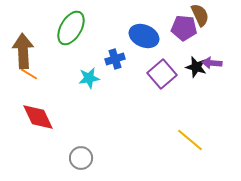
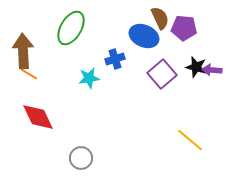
brown semicircle: moved 40 px left, 3 px down
purple arrow: moved 7 px down
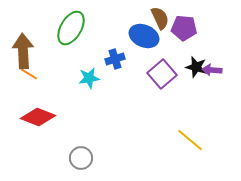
red diamond: rotated 44 degrees counterclockwise
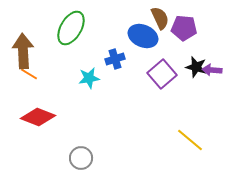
blue ellipse: moved 1 px left
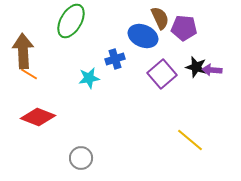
green ellipse: moved 7 px up
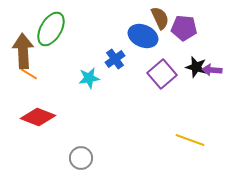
green ellipse: moved 20 px left, 8 px down
blue cross: rotated 18 degrees counterclockwise
yellow line: rotated 20 degrees counterclockwise
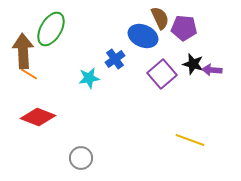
black star: moved 3 px left, 3 px up
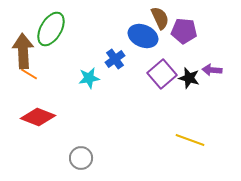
purple pentagon: moved 3 px down
black star: moved 4 px left, 14 px down
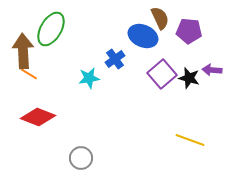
purple pentagon: moved 5 px right
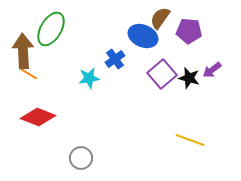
brown semicircle: rotated 120 degrees counterclockwise
purple arrow: rotated 42 degrees counterclockwise
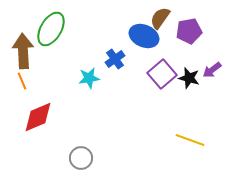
purple pentagon: rotated 15 degrees counterclockwise
blue ellipse: moved 1 px right
orange line: moved 7 px left, 7 px down; rotated 36 degrees clockwise
red diamond: rotated 44 degrees counterclockwise
